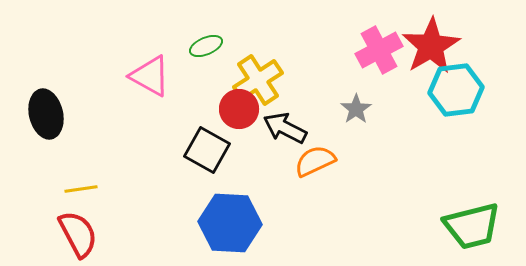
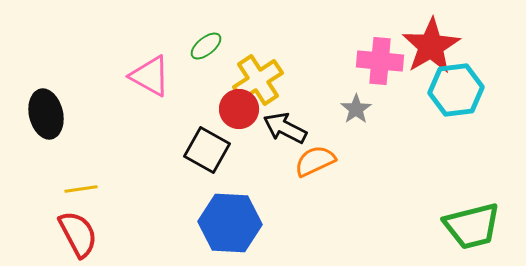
green ellipse: rotated 16 degrees counterclockwise
pink cross: moved 1 px right, 11 px down; rotated 33 degrees clockwise
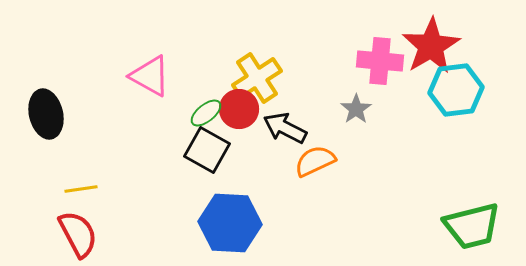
green ellipse: moved 67 px down
yellow cross: moved 1 px left, 2 px up
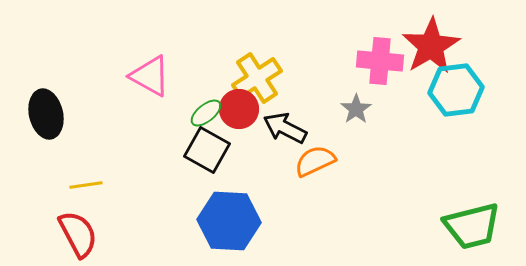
yellow line: moved 5 px right, 4 px up
blue hexagon: moved 1 px left, 2 px up
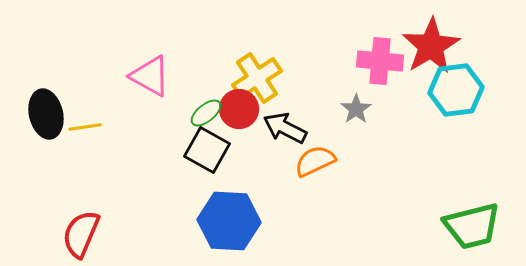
yellow line: moved 1 px left, 58 px up
red semicircle: moved 3 px right; rotated 129 degrees counterclockwise
